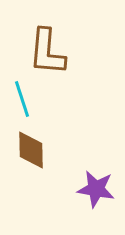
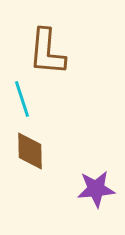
brown diamond: moved 1 px left, 1 px down
purple star: rotated 15 degrees counterclockwise
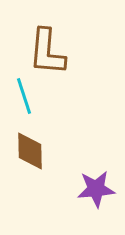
cyan line: moved 2 px right, 3 px up
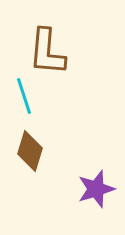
brown diamond: rotated 18 degrees clockwise
purple star: rotated 12 degrees counterclockwise
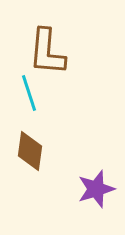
cyan line: moved 5 px right, 3 px up
brown diamond: rotated 9 degrees counterclockwise
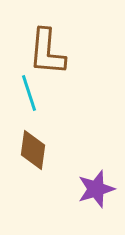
brown diamond: moved 3 px right, 1 px up
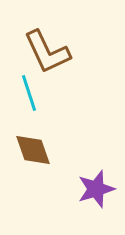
brown L-shape: rotated 30 degrees counterclockwise
brown diamond: rotated 27 degrees counterclockwise
